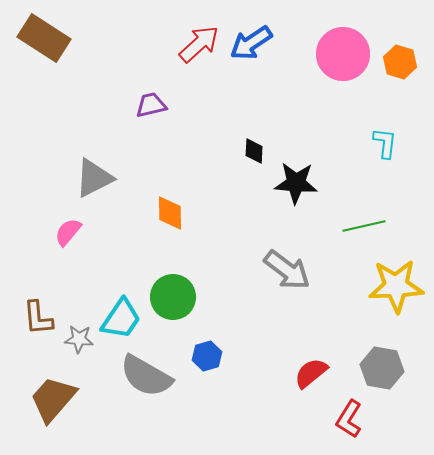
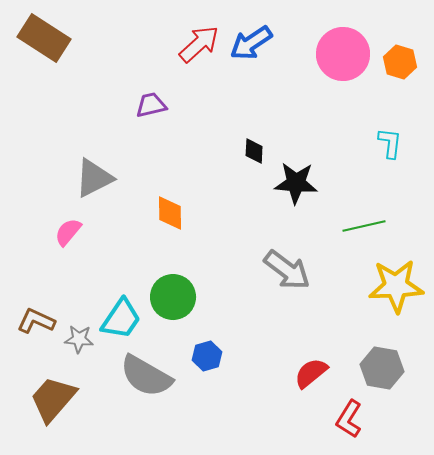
cyan L-shape: moved 5 px right
brown L-shape: moved 2 px left, 3 px down; rotated 120 degrees clockwise
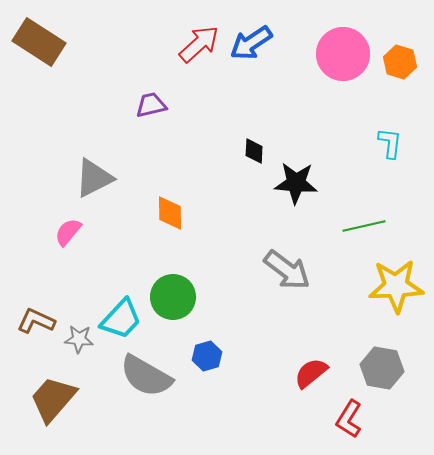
brown rectangle: moved 5 px left, 4 px down
cyan trapezoid: rotated 9 degrees clockwise
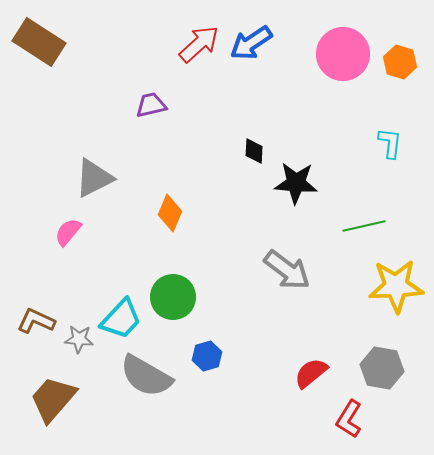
orange diamond: rotated 24 degrees clockwise
